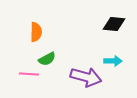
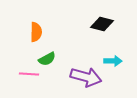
black diamond: moved 12 px left; rotated 10 degrees clockwise
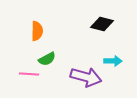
orange semicircle: moved 1 px right, 1 px up
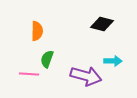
green semicircle: rotated 138 degrees clockwise
purple arrow: moved 1 px up
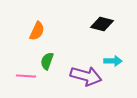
orange semicircle: rotated 24 degrees clockwise
green semicircle: moved 2 px down
pink line: moved 3 px left, 2 px down
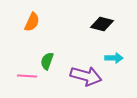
orange semicircle: moved 5 px left, 9 px up
cyan arrow: moved 1 px right, 3 px up
pink line: moved 1 px right
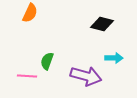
orange semicircle: moved 2 px left, 9 px up
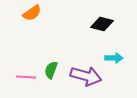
orange semicircle: moved 2 px right; rotated 30 degrees clockwise
green semicircle: moved 4 px right, 9 px down
pink line: moved 1 px left, 1 px down
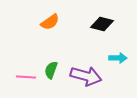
orange semicircle: moved 18 px right, 9 px down
cyan arrow: moved 4 px right
